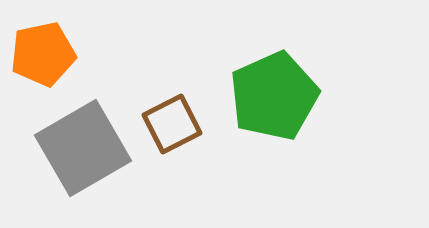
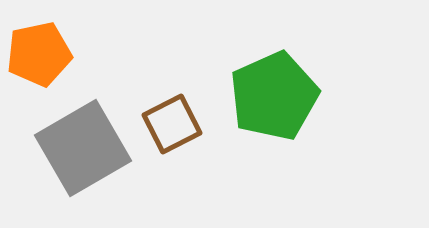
orange pentagon: moved 4 px left
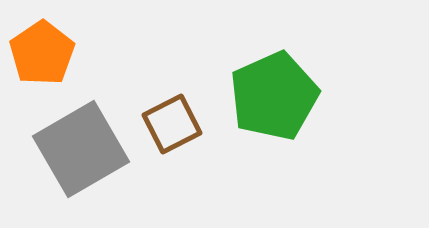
orange pentagon: moved 3 px right, 1 px up; rotated 22 degrees counterclockwise
gray square: moved 2 px left, 1 px down
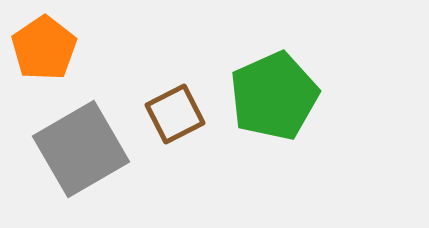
orange pentagon: moved 2 px right, 5 px up
brown square: moved 3 px right, 10 px up
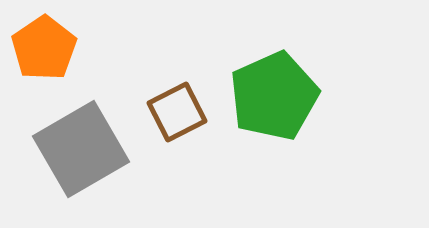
brown square: moved 2 px right, 2 px up
